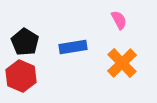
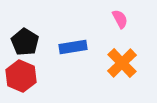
pink semicircle: moved 1 px right, 1 px up
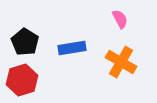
blue rectangle: moved 1 px left, 1 px down
orange cross: moved 1 px left, 1 px up; rotated 16 degrees counterclockwise
red hexagon: moved 1 px right, 4 px down; rotated 20 degrees clockwise
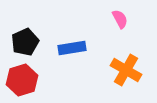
black pentagon: rotated 16 degrees clockwise
orange cross: moved 5 px right, 8 px down
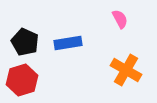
black pentagon: rotated 24 degrees counterclockwise
blue rectangle: moved 4 px left, 5 px up
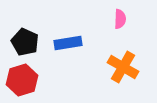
pink semicircle: rotated 30 degrees clockwise
orange cross: moved 3 px left, 3 px up
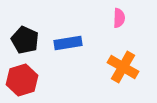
pink semicircle: moved 1 px left, 1 px up
black pentagon: moved 2 px up
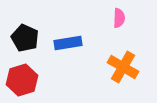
black pentagon: moved 2 px up
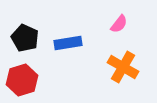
pink semicircle: moved 6 px down; rotated 36 degrees clockwise
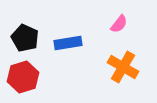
red hexagon: moved 1 px right, 3 px up
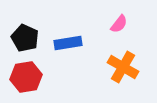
red hexagon: moved 3 px right; rotated 8 degrees clockwise
